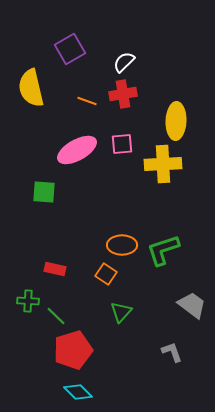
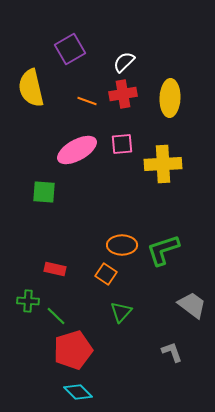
yellow ellipse: moved 6 px left, 23 px up
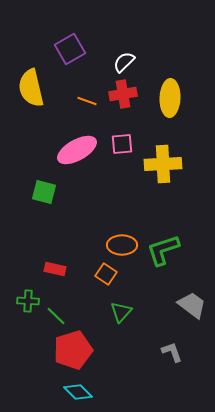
green square: rotated 10 degrees clockwise
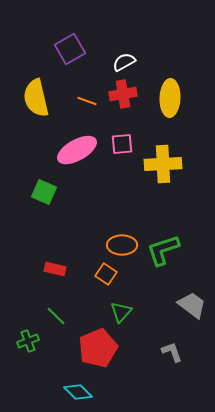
white semicircle: rotated 15 degrees clockwise
yellow semicircle: moved 5 px right, 10 px down
green square: rotated 10 degrees clockwise
green cross: moved 40 px down; rotated 25 degrees counterclockwise
red pentagon: moved 25 px right, 2 px up; rotated 6 degrees counterclockwise
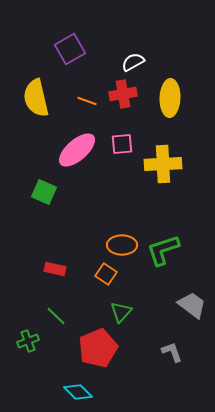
white semicircle: moved 9 px right
pink ellipse: rotated 12 degrees counterclockwise
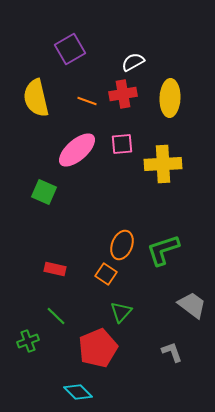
orange ellipse: rotated 68 degrees counterclockwise
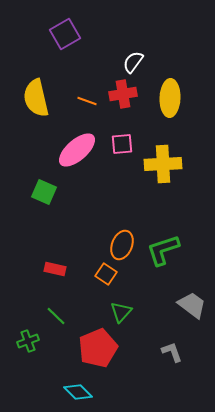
purple square: moved 5 px left, 15 px up
white semicircle: rotated 25 degrees counterclockwise
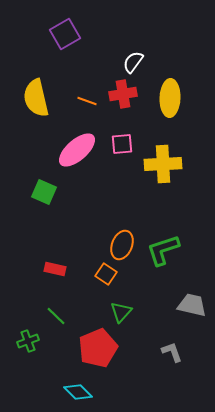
gray trapezoid: rotated 24 degrees counterclockwise
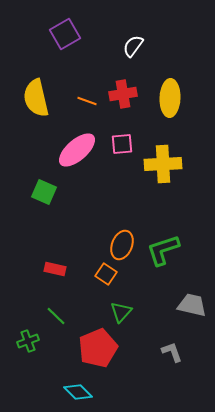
white semicircle: moved 16 px up
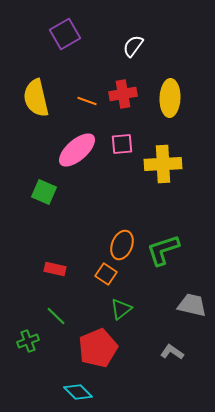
green triangle: moved 3 px up; rotated 10 degrees clockwise
gray L-shape: rotated 35 degrees counterclockwise
